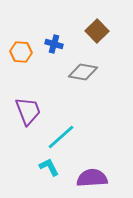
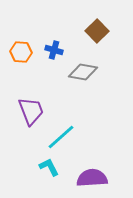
blue cross: moved 6 px down
purple trapezoid: moved 3 px right
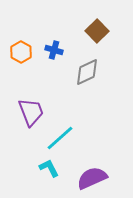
orange hexagon: rotated 25 degrees clockwise
gray diamond: moved 4 px right; rotated 36 degrees counterclockwise
purple trapezoid: moved 1 px down
cyan line: moved 1 px left, 1 px down
cyan L-shape: moved 1 px down
purple semicircle: rotated 20 degrees counterclockwise
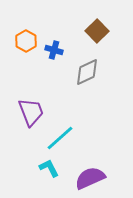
orange hexagon: moved 5 px right, 11 px up
purple semicircle: moved 2 px left
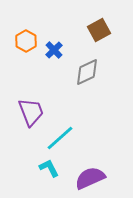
brown square: moved 2 px right, 1 px up; rotated 15 degrees clockwise
blue cross: rotated 30 degrees clockwise
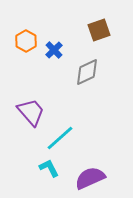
brown square: rotated 10 degrees clockwise
purple trapezoid: rotated 20 degrees counterclockwise
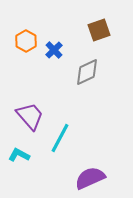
purple trapezoid: moved 1 px left, 4 px down
cyan line: rotated 20 degrees counterclockwise
cyan L-shape: moved 30 px left, 13 px up; rotated 35 degrees counterclockwise
